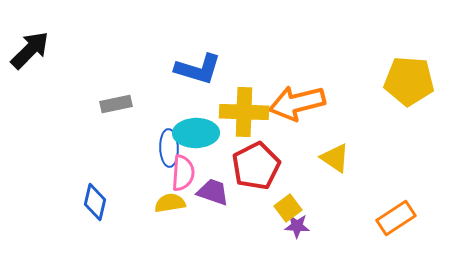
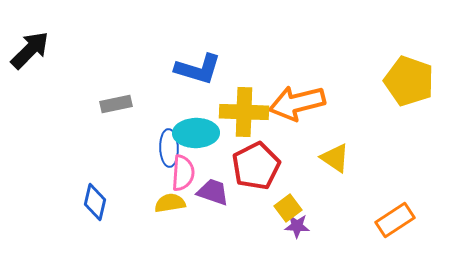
yellow pentagon: rotated 15 degrees clockwise
orange rectangle: moved 1 px left, 2 px down
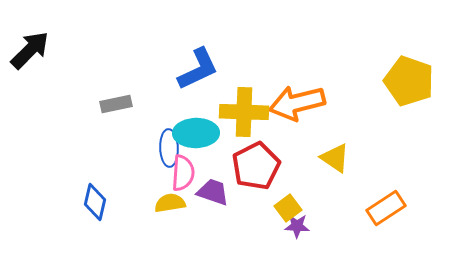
blue L-shape: rotated 42 degrees counterclockwise
orange rectangle: moved 9 px left, 12 px up
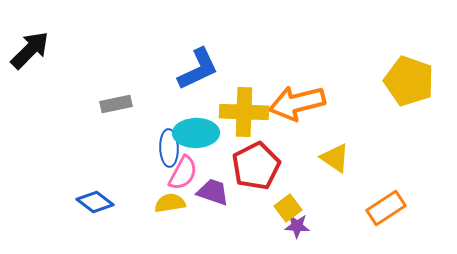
pink semicircle: rotated 24 degrees clockwise
blue diamond: rotated 66 degrees counterclockwise
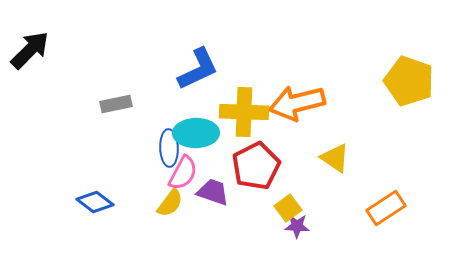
yellow semicircle: rotated 136 degrees clockwise
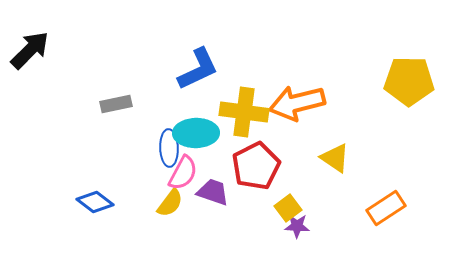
yellow pentagon: rotated 18 degrees counterclockwise
yellow cross: rotated 6 degrees clockwise
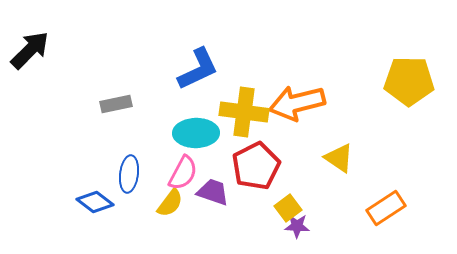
blue ellipse: moved 40 px left, 26 px down; rotated 9 degrees clockwise
yellow triangle: moved 4 px right
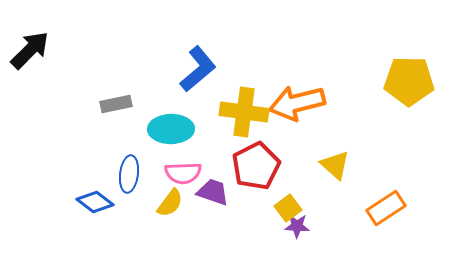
blue L-shape: rotated 15 degrees counterclockwise
cyan ellipse: moved 25 px left, 4 px up
yellow triangle: moved 4 px left, 7 px down; rotated 8 degrees clockwise
pink semicircle: rotated 60 degrees clockwise
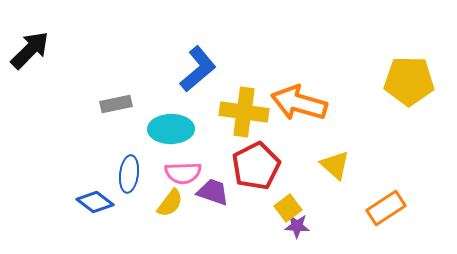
orange arrow: moved 2 px right; rotated 30 degrees clockwise
